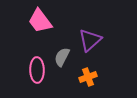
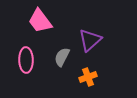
pink ellipse: moved 11 px left, 10 px up
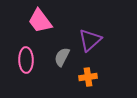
orange cross: rotated 12 degrees clockwise
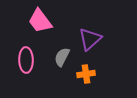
purple triangle: moved 1 px up
orange cross: moved 2 px left, 3 px up
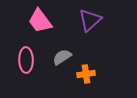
purple triangle: moved 19 px up
gray semicircle: rotated 30 degrees clockwise
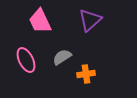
pink trapezoid: rotated 12 degrees clockwise
pink ellipse: rotated 25 degrees counterclockwise
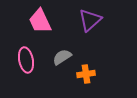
pink ellipse: rotated 15 degrees clockwise
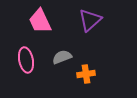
gray semicircle: rotated 12 degrees clockwise
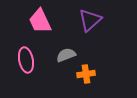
gray semicircle: moved 4 px right, 2 px up
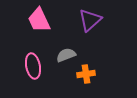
pink trapezoid: moved 1 px left, 1 px up
pink ellipse: moved 7 px right, 6 px down
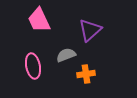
purple triangle: moved 10 px down
